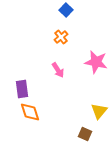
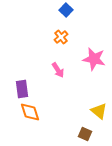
pink star: moved 2 px left, 3 px up
yellow triangle: rotated 30 degrees counterclockwise
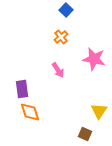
yellow triangle: rotated 24 degrees clockwise
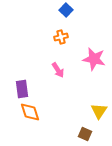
orange cross: rotated 24 degrees clockwise
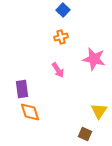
blue square: moved 3 px left
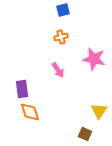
blue square: rotated 32 degrees clockwise
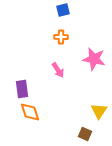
orange cross: rotated 16 degrees clockwise
